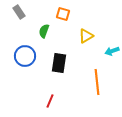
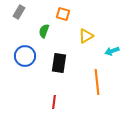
gray rectangle: rotated 64 degrees clockwise
red line: moved 4 px right, 1 px down; rotated 16 degrees counterclockwise
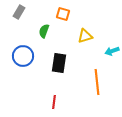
yellow triangle: moved 1 px left; rotated 14 degrees clockwise
blue circle: moved 2 px left
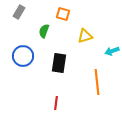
red line: moved 2 px right, 1 px down
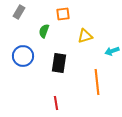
orange square: rotated 24 degrees counterclockwise
red line: rotated 16 degrees counterclockwise
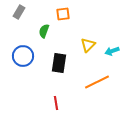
yellow triangle: moved 3 px right, 9 px down; rotated 28 degrees counterclockwise
orange line: rotated 70 degrees clockwise
